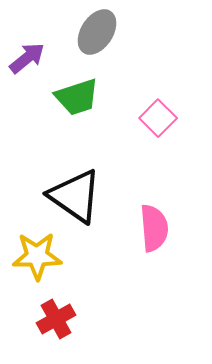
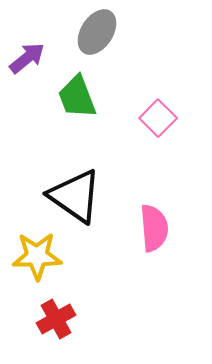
green trapezoid: rotated 87 degrees clockwise
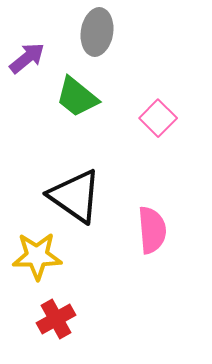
gray ellipse: rotated 24 degrees counterclockwise
green trapezoid: rotated 30 degrees counterclockwise
pink semicircle: moved 2 px left, 2 px down
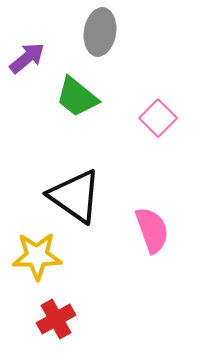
gray ellipse: moved 3 px right
pink semicircle: rotated 15 degrees counterclockwise
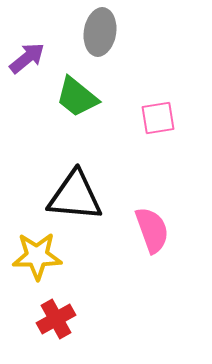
pink square: rotated 36 degrees clockwise
black triangle: rotated 30 degrees counterclockwise
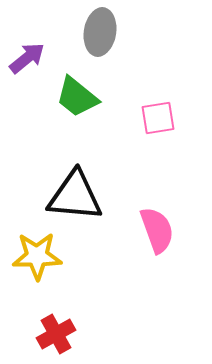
pink semicircle: moved 5 px right
red cross: moved 15 px down
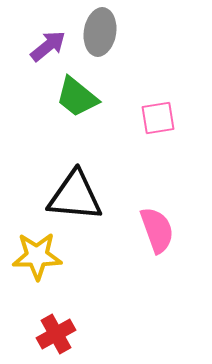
purple arrow: moved 21 px right, 12 px up
